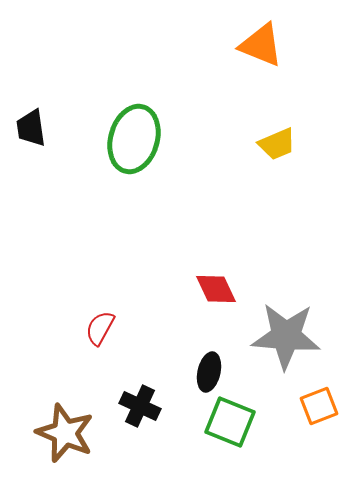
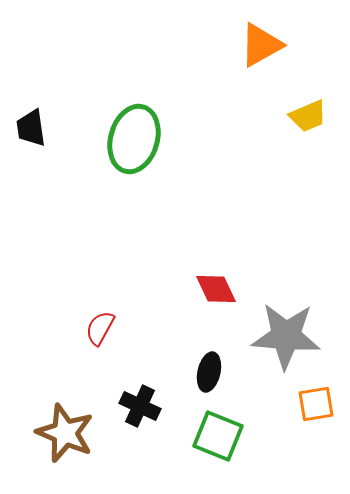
orange triangle: rotated 51 degrees counterclockwise
yellow trapezoid: moved 31 px right, 28 px up
orange square: moved 3 px left, 2 px up; rotated 12 degrees clockwise
green square: moved 12 px left, 14 px down
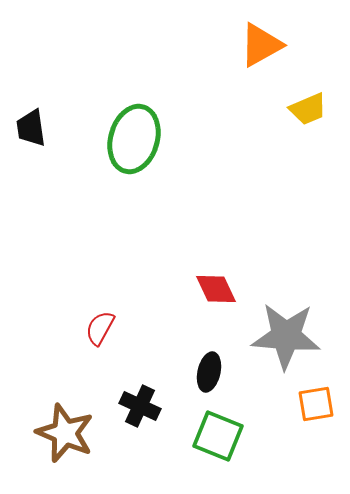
yellow trapezoid: moved 7 px up
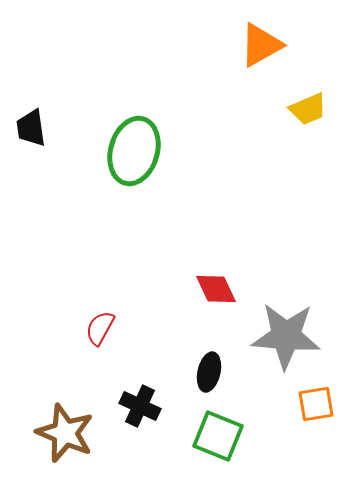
green ellipse: moved 12 px down
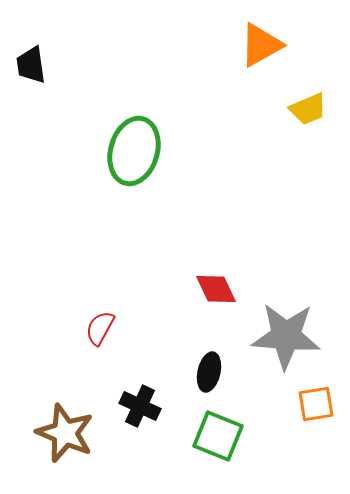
black trapezoid: moved 63 px up
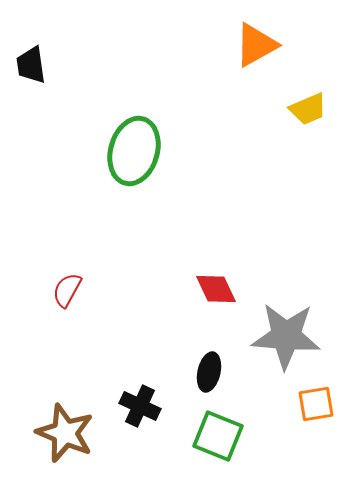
orange triangle: moved 5 px left
red semicircle: moved 33 px left, 38 px up
